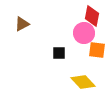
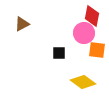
yellow diamond: rotated 10 degrees counterclockwise
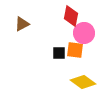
red diamond: moved 21 px left
orange square: moved 22 px left
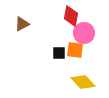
yellow diamond: rotated 10 degrees clockwise
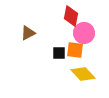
brown triangle: moved 6 px right, 9 px down
yellow diamond: moved 8 px up
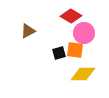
red diamond: rotated 70 degrees counterclockwise
brown triangle: moved 2 px up
black square: rotated 16 degrees counterclockwise
yellow diamond: rotated 45 degrees counterclockwise
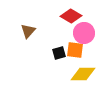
brown triangle: rotated 21 degrees counterclockwise
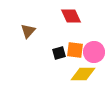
red diamond: rotated 35 degrees clockwise
pink circle: moved 10 px right, 19 px down
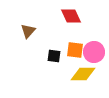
black square: moved 5 px left, 3 px down; rotated 24 degrees clockwise
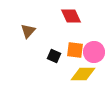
black square: rotated 16 degrees clockwise
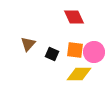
red diamond: moved 3 px right, 1 px down
brown triangle: moved 13 px down
black square: moved 2 px left, 2 px up
yellow diamond: moved 4 px left
